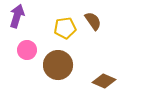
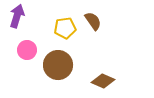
brown diamond: moved 1 px left
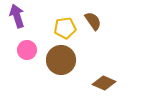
purple arrow: rotated 35 degrees counterclockwise
brown circle: moved 3 px right, 5 px up
brown diamond: moved 1 px right, 2 px down
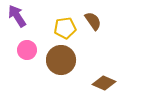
purple arrow: rotated 15 degrees counterclockwise
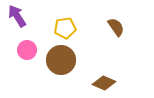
brown semicircle: moved 23 px right, 6 px down
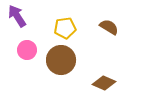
brown semicircle: moved 7 px left; rotated 24 degrees counterclockwise
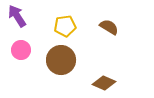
yellow pentagon: moved 2 px up
pink circle: moved 6 px left
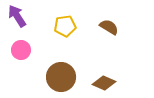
brown circle: moved 17 px down
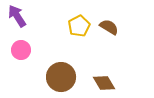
yellow pentagon: moved 14 px right; rotated 20 degrees counterclockwise
brown diamond: rotated 35 degrees clockwise
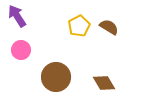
brown circle: moved 5 px left
